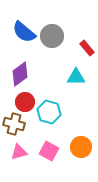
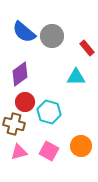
orange circle: moved 1 px up
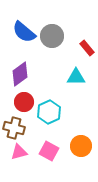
red circle: moved 1 px left
cyan hexagon: rotated 20 degrees clockwise
brown cross: moved 4 px down
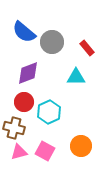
gray circle: moved 6 px down
purple diamond: moved 8 px right, 1 px up; rotated 15 degrees clockwise
pink square: moved 4 px left
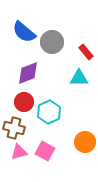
red rectangle: moved 1 px left, 4 px down
cyan triangle: moved 3 px right, 1 px down
orange circle: moved 4 px right, 4 px up
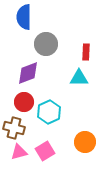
blue semicircle: moved 15 px up; rotated 50 degrees clockwise
gray circle: moved 6 px left, 2 px down
red rectangle: rotated 42 degrees clockwise
pink square: rotated 30 degrees clockwise
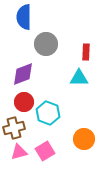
purple diamond: moved 5 px left, 1 px down
cyan hexagon: moved 1 px left, 1 px down; rotated 15 degrees counterclockwise
brown cross: rotated 30 degrees counterclockwise
orange circle: moved 1 px left, 3 px up
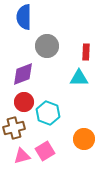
gray circle: moved 1 px right, 2 px down
pink triangle: moved 3 px right, 4 px down
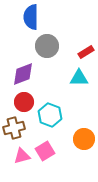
blue semicircle: moved 7 px right
red rectangle: rotated 56 degrees clockwise
cyan hexagon: moved 2 px right, 2 px down
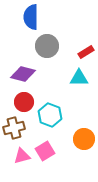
purple diamond: rotated 35 degrees clockwise
